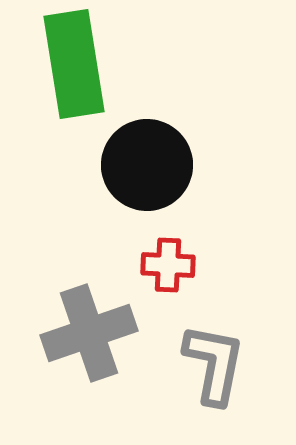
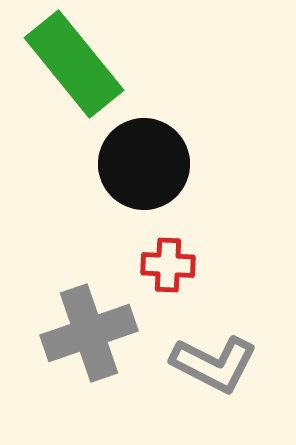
green rectangle: rotated 30 degrees counterclockwise
black circle: moved 3 px left, 1 px up
gray L-shape: rotated 106 degrees clockwise
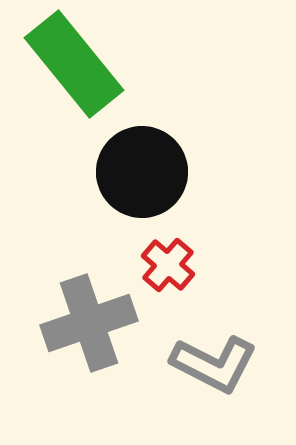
black circle: moved 2 px left, 8 px down
red cross: rotated 38 degrees clockwise
gray cross: moved 10 px up
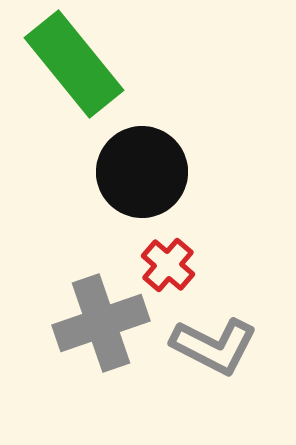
gray cross: moved 12 px right
gray L-shape: moved 18 px up
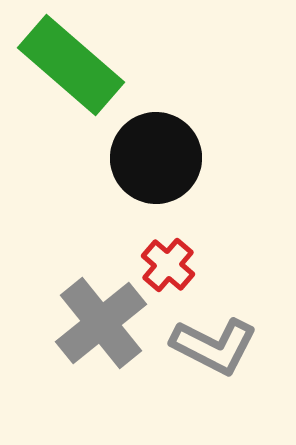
green rectangle: moved 3 px left, 1 px down; rotated 10 degrees counterclockwise
black circle: moved 14 px right, 14 px up
gray cross: rotated 20 degrees counterclockwise
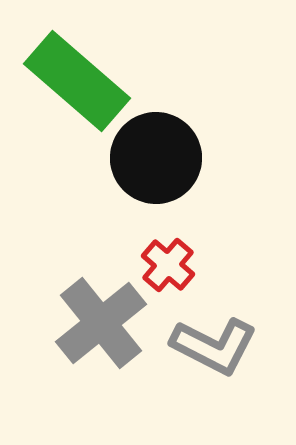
green rectangle: moved 6 px right, 16 px down
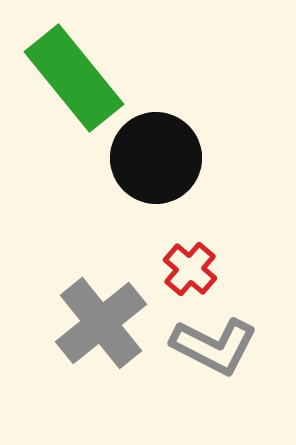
green rectangle: moved 3 px left, 3 px up; rotated 10 degrees clockwise
red cross: moved 22 px right, 4 px down
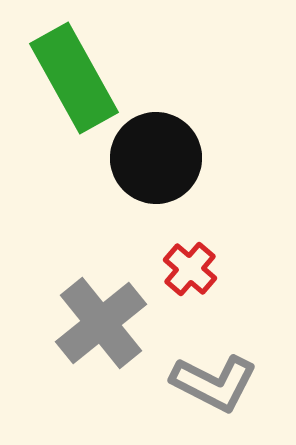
green rectangle: rotated 10 degrees clockwise
gray L-shape: moved 37 px down
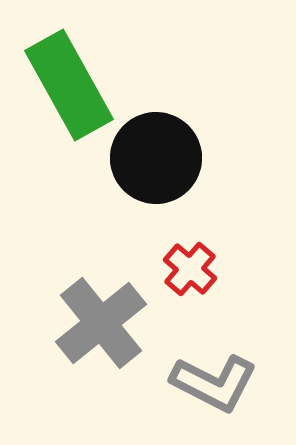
green rectangle: moved 5 px left, 7 px down
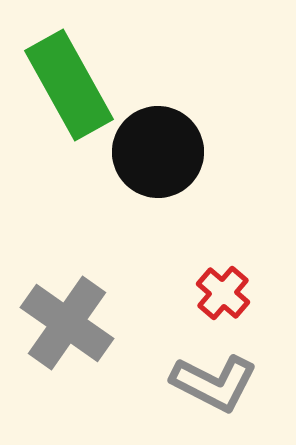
black circle: moved 2 px right, 6 px up
red cross: moved 33 px right, 24 px down
gray cross: moved 34 px left; rotated 16 degrees counterclockwise
